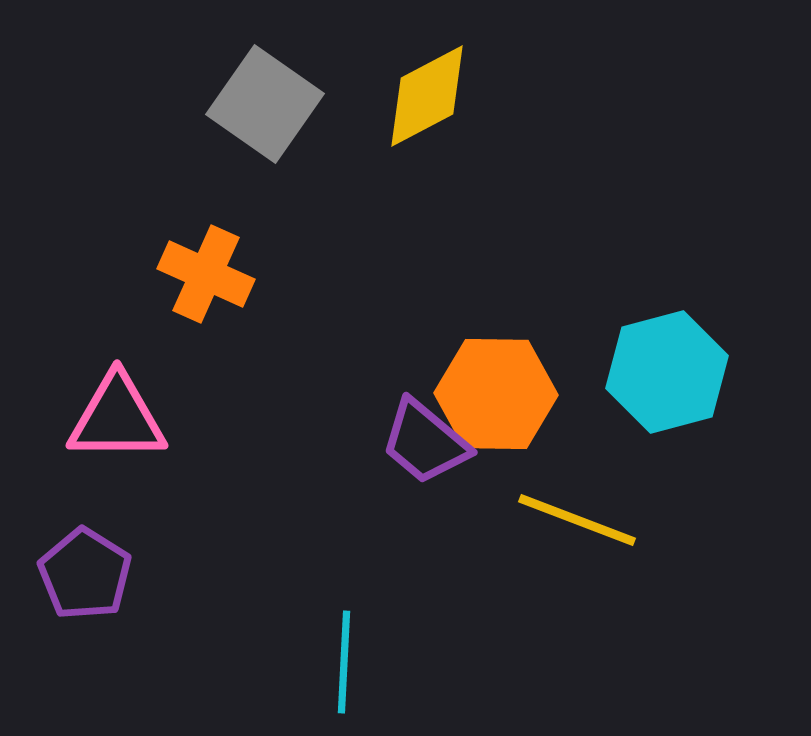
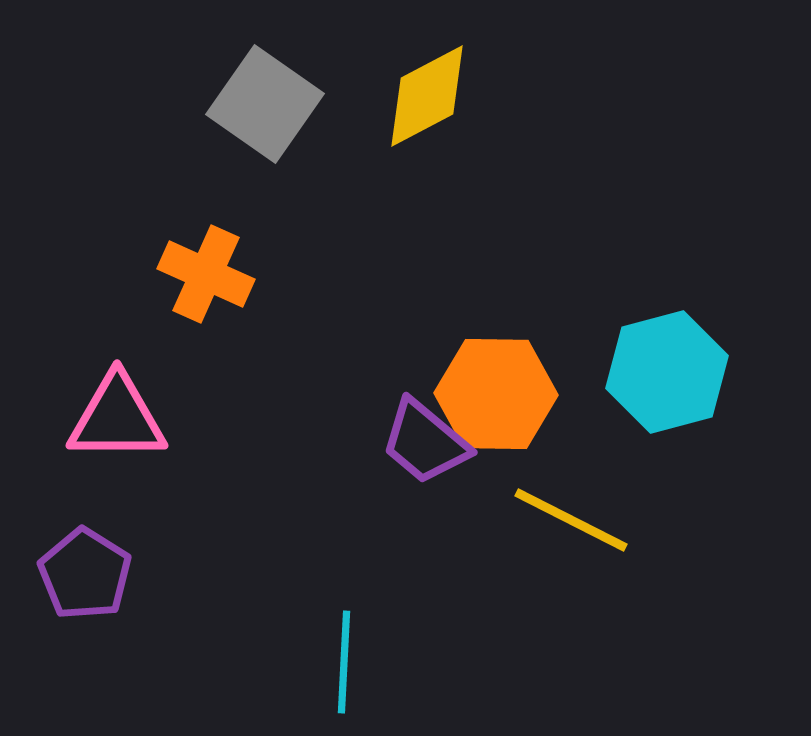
yellow line: moved 6 px left; rotated 6 degrees clockwise
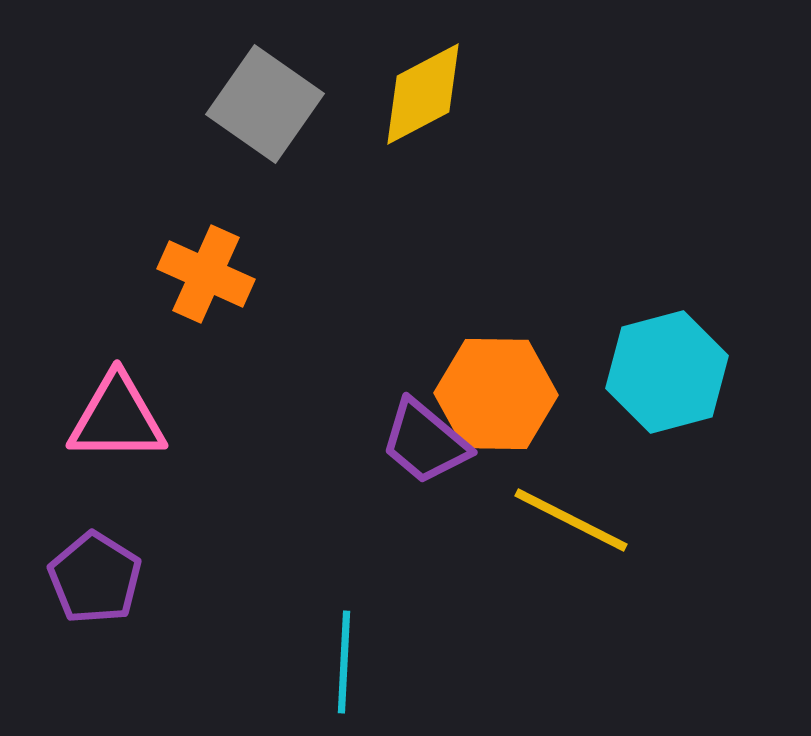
yellow diamond: moved 4 px left, 2 px up
purple pentagon: moved 10 px right, 4 px down
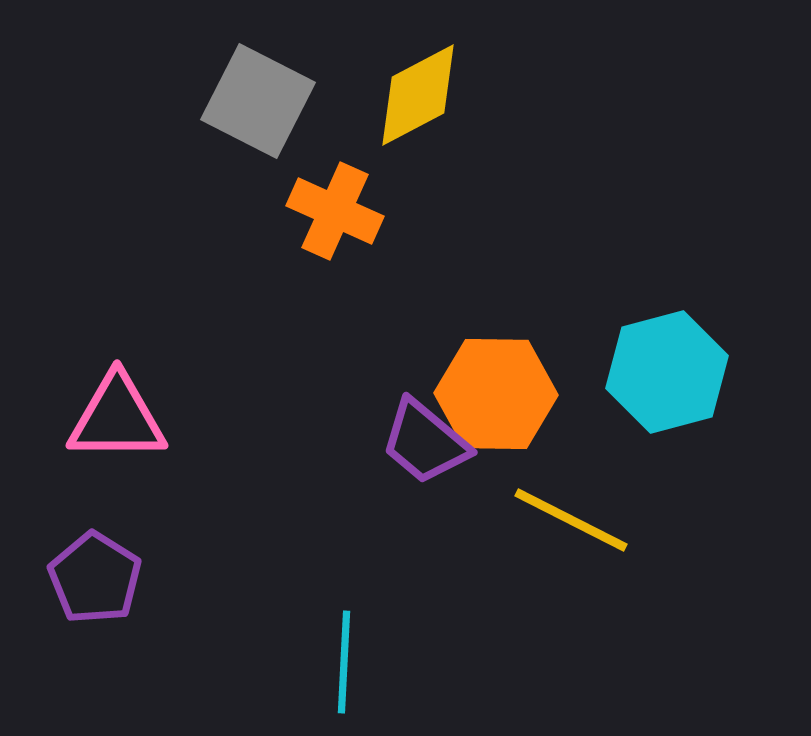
yellow diamond: moved 5 px left, 1 px down
gray square: moved 7 px left, 3 px up; rotated 8 degrees counterclockwise
orange cross: moved 129 px right, 63 px up
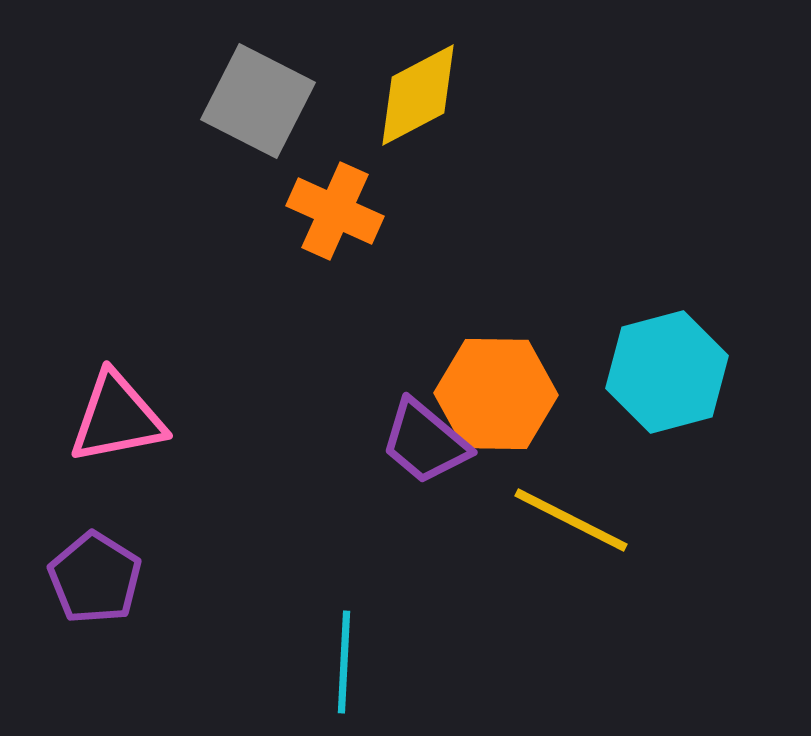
pink triangle: rotated 11 degrees counterclockwise
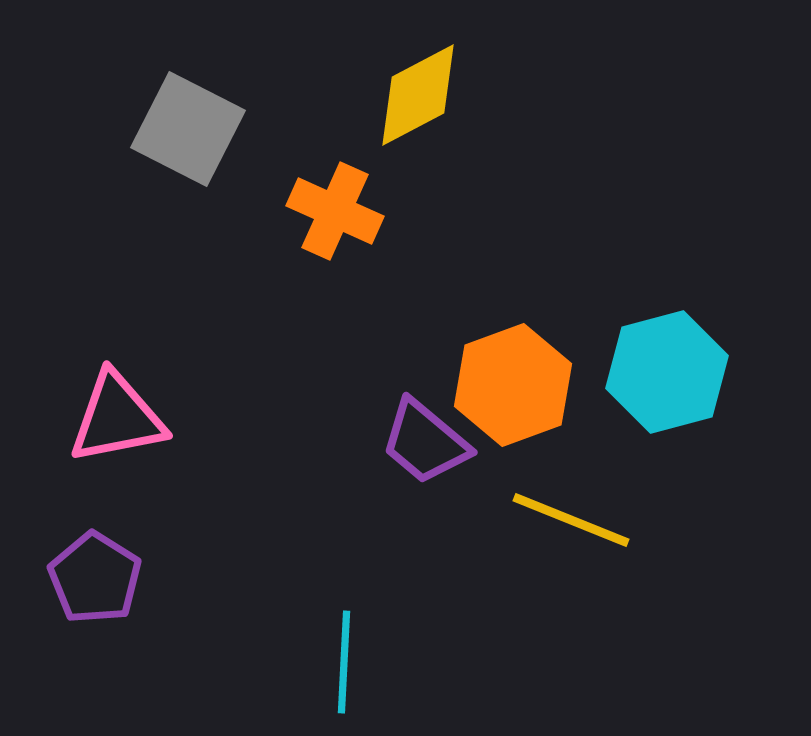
gray square: moved 70 px left, 28 px down
orange hexagon: moved 17 px right, 9 px up; rotated 21 degrees counterclockwise
yellow line: rotated 5 degrees counterclockwise
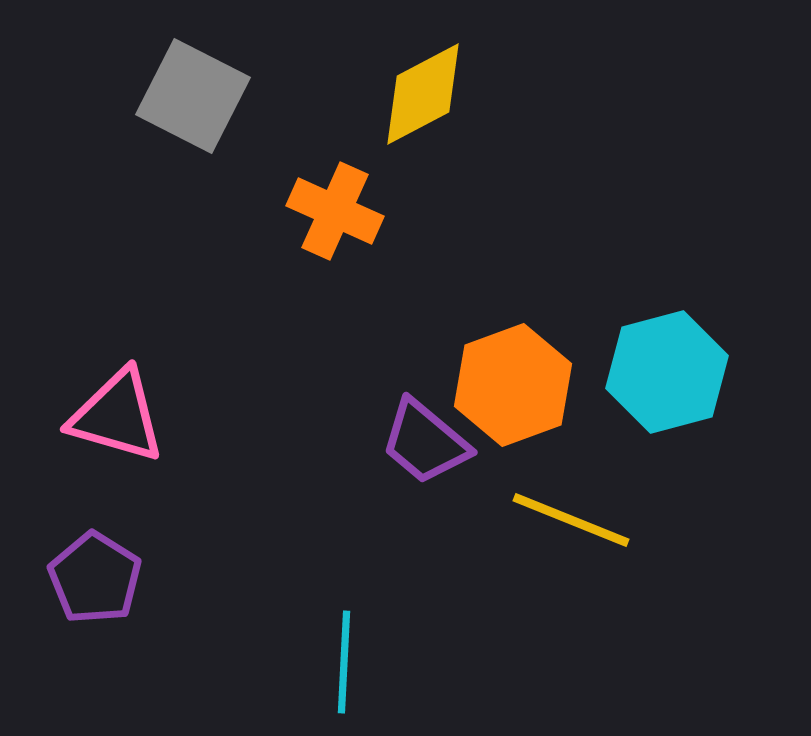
yellow diamond: moved 5 px right, 1 px up
gray square: moved 5 px right, 33 px up
pink triangle: moved 2 px up; rotated 27 degrees clockwise
